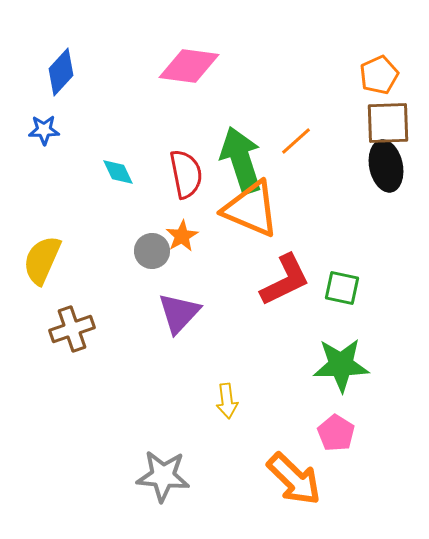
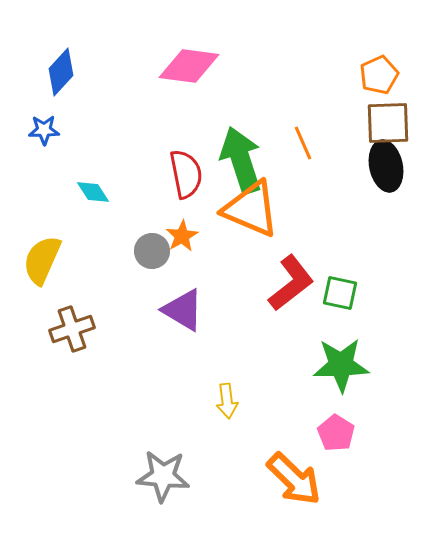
orange line: moved 7 px right, 2 px down; rotated 72 degrees counterclockwise
cyan diamond: moved 25 px left, 20 px down; rotated 8 degrees counterclockwise
red L-shape: moved 6 px right, 3 px down; rotated 12 degrees counterclockwise
green square: moved 2 px left, 5 px down
purple triangle: moved 4 px right, 3 px up; rotated 42 degrees counterclockwise
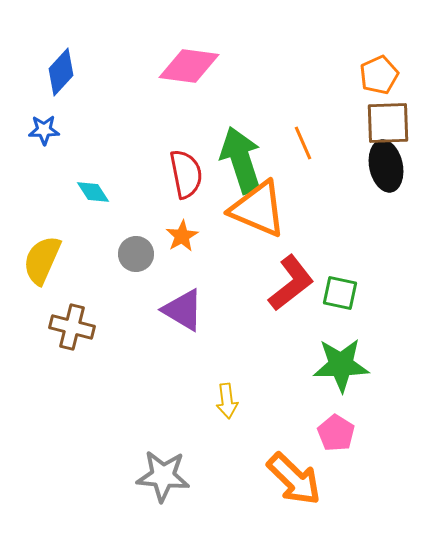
orange triangle: moved 7 px right
gray circle: moved 16 px left, 3 px down
brown cross: moved 2 px up; rotated 33 degrees clockwise
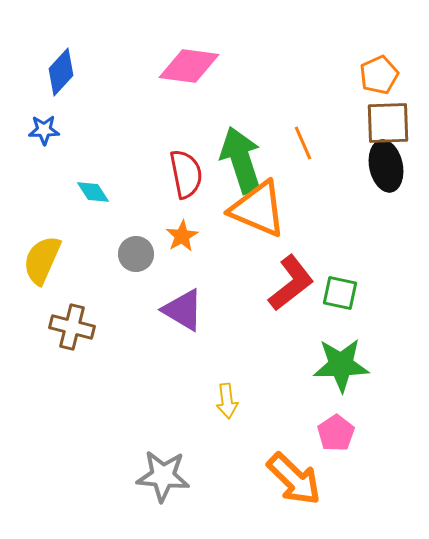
pink pentagon: rotated 6 degrees clockwise
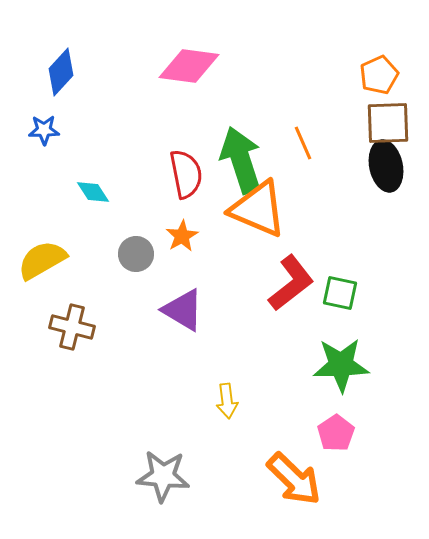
yellow semicircle: rotated 36 degrees clockwise
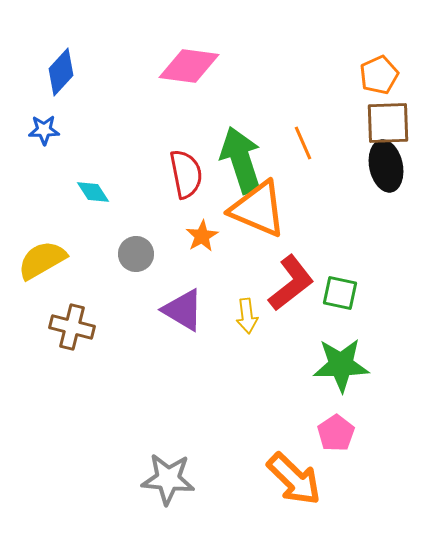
orange star: moved 20 px right
yellow arrow: moved 20 px right, 85 px up
gray star: moved 5 px right, 3 px down
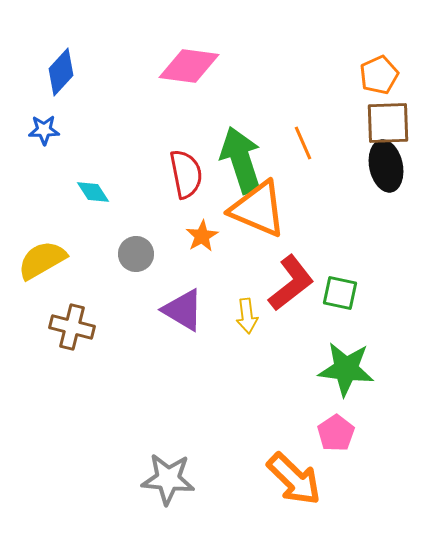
green star: moved 5 px right, 4 px down; rotated 8 degrees clockwise
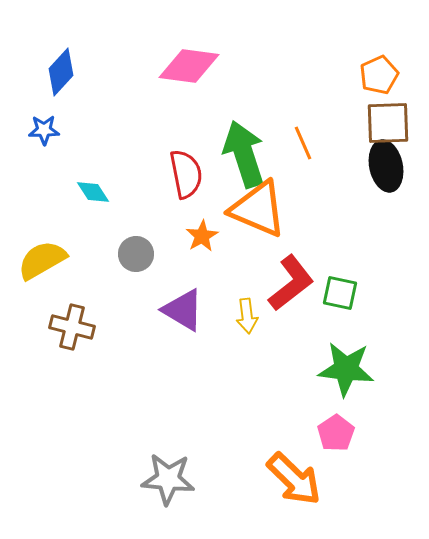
green arrow: moved 3 px right, 6 px up
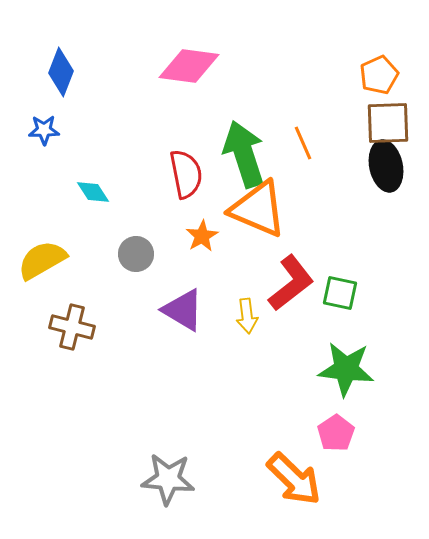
blue diamond: rotated 21 degrees counterclockwise
